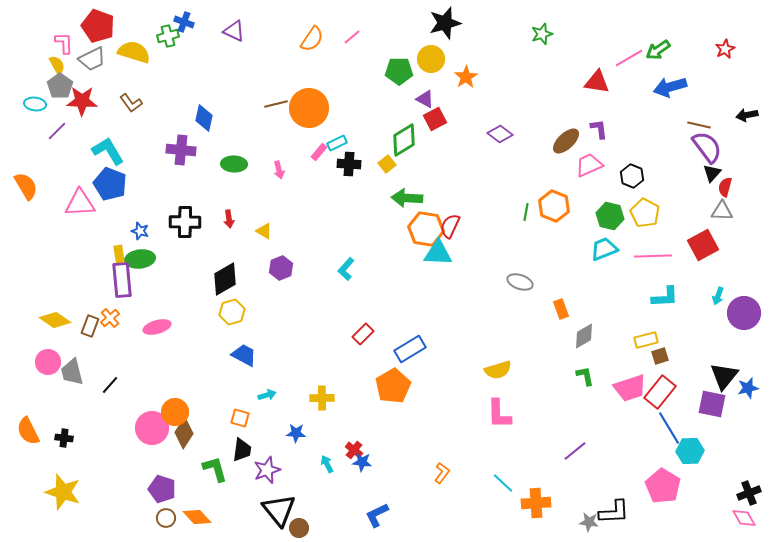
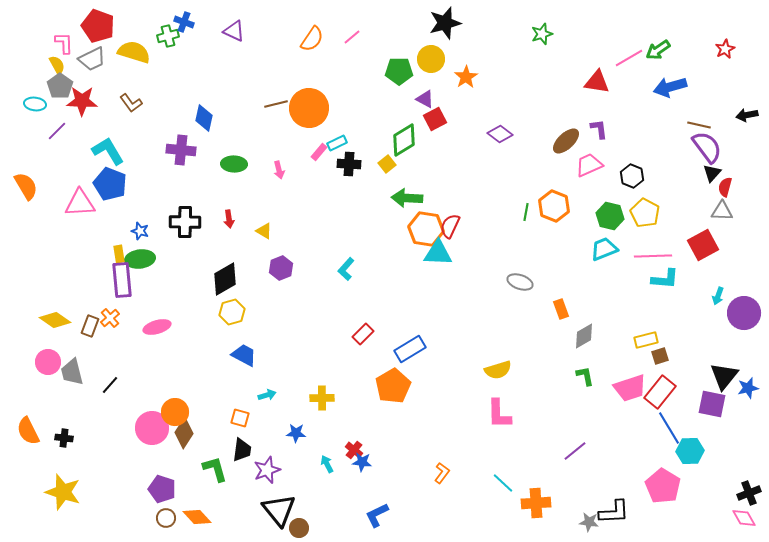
cyan L-shape at (665, 297): moved 18 px up; rotated 8 degrees clockwise
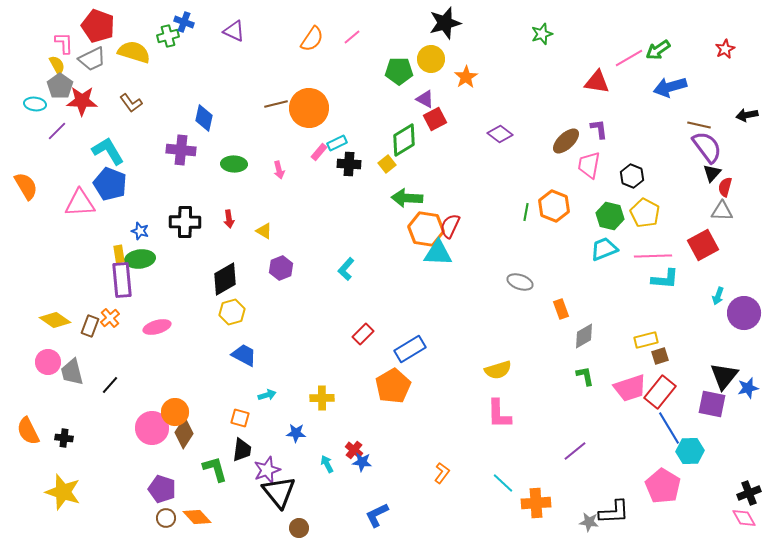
pink trapezoid at (589, 165): rotated 56 degrees counterclockwise
black triangle at (279, 510): moved 18 px up
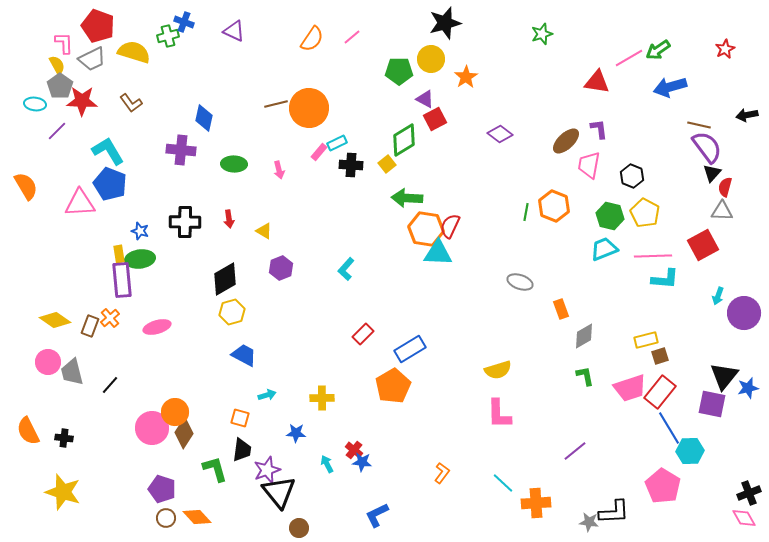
black cross at (349, 164): moved 2 px right, 1 px down
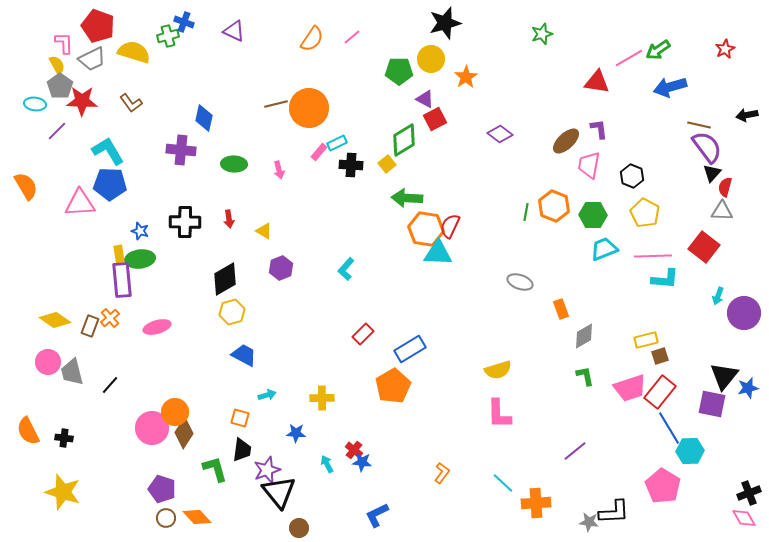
blue pentagon at (110, 184): rotated 20 degrees counterclockwise
green hexagon at (610, 216): moved 17 px left, 1 px up; rotated 12 degrees counterclockwise
red square at (703, 245): moved 1 px right, 2 px down; rotated 24 degrees counterclockwise
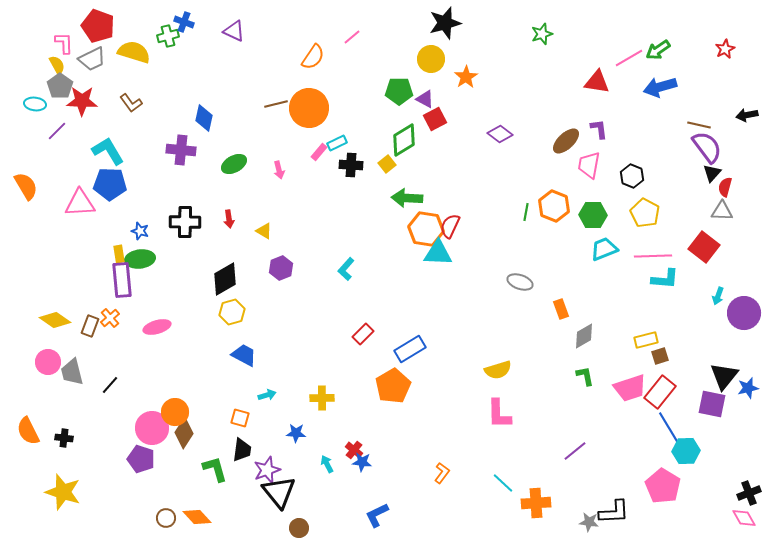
orange semicircle at (312, 39): moved 1 px right, 18 px down
green pentagon at (399, 71): moved 20 px down
blue arrow at (670, 87): moved 10 px left
green ellipse at (234, 164): rotated 30 degrees counterclockwise
cyan hexagon at (690, 451): moved 4 px left
purple pentagon at (162, 489): moved 21 px left, 30 px up
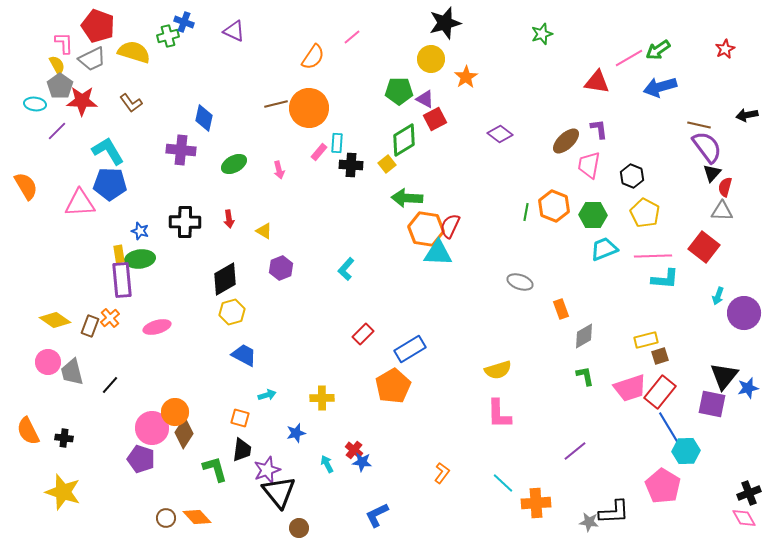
cyan rectangle at (337, 143): rotated 60 degrees counterclockwise
blue star at (296, 433): rotated 18 degrees counterclockwise
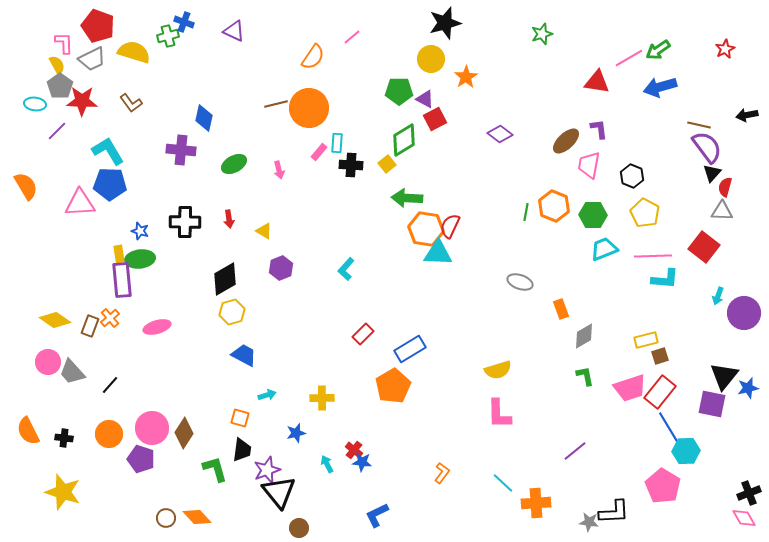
gray trapezoid at (72, 372): rotated 28 degrees counterclockwise
orange circle at (175, 412): moved 66 px left, 22 px down
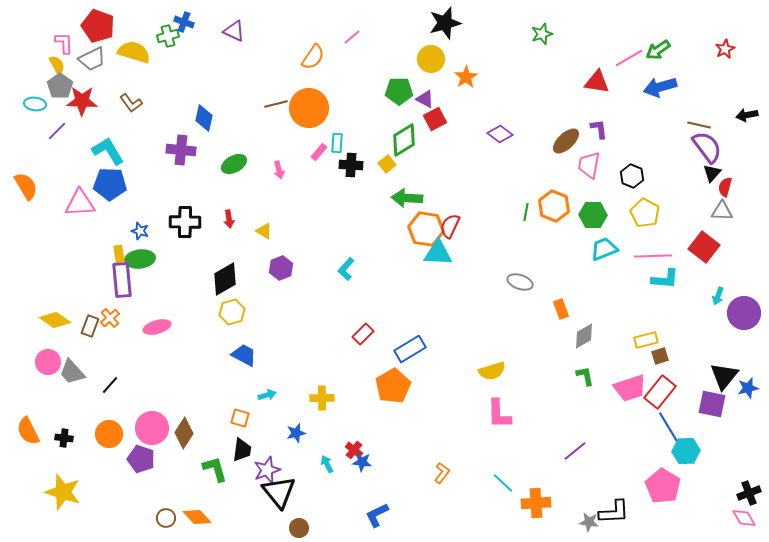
yellow semicircle at (498, 370): moved 6 px left, 1 px down
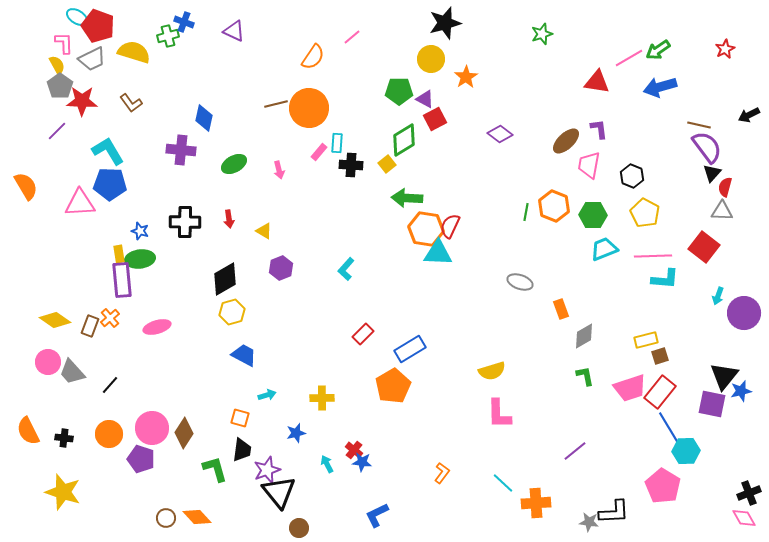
cyan ellipse at (35, 104): moved 42 px right, 87 px up; rotated 25 degrees clockwise
black arrow at (747, 115): moved 2 px right; rotated 15 degrees counterclockwise
blue star at (748, 388): moved 7 px left, 3 px down
